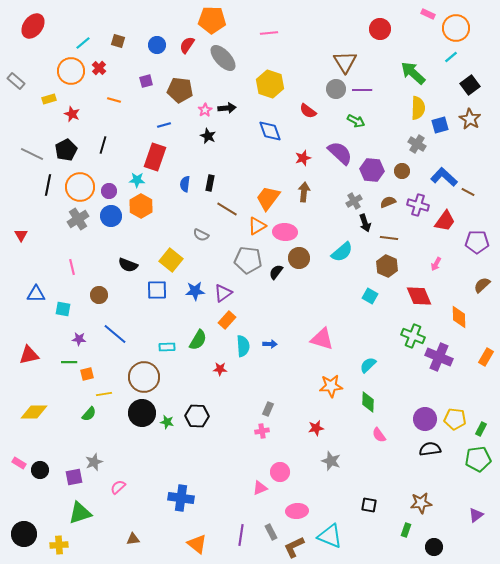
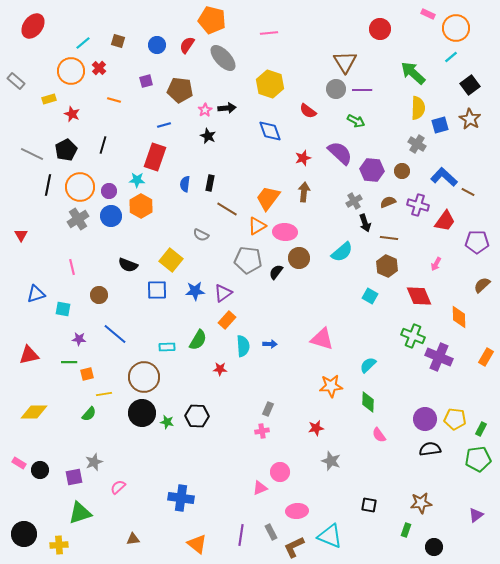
orange pentagon at (212, 20): rotated 12 degrees clockwise
blue triangle at (36, 294): rotated 18 degrees counterclockwise
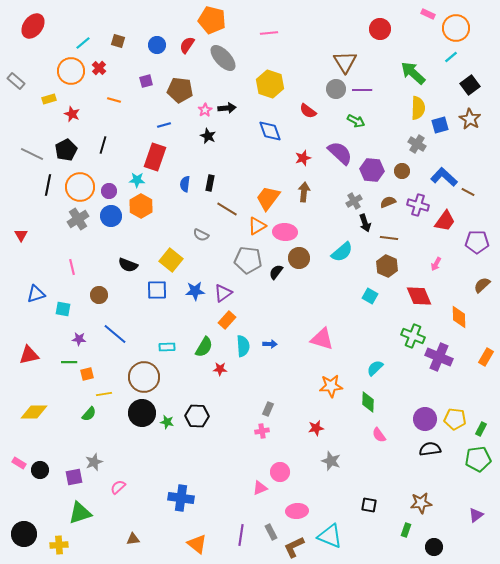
green semicircle at (198, 340): moved 6 px right, 7 px down
cyan semicircle at (368, 365): moved 7 px right, 3 px down
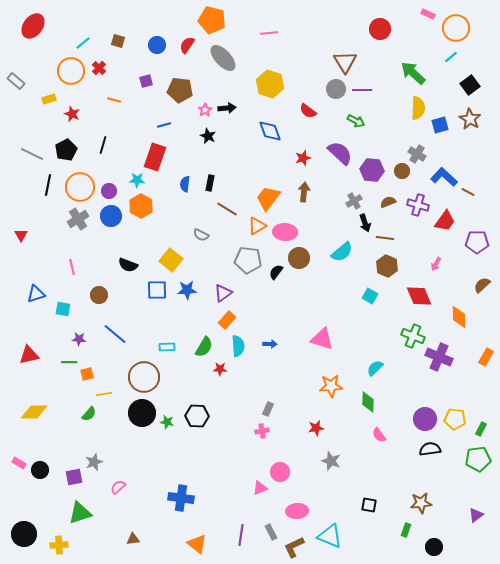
gray cross at (417, 144): moved 10 px down
brown line at (389, 238): moved 4 px left
blue star at (195, 291): moved 8 px left, 1 px up
cyan semicircle at (243, 346): moved 5 px left
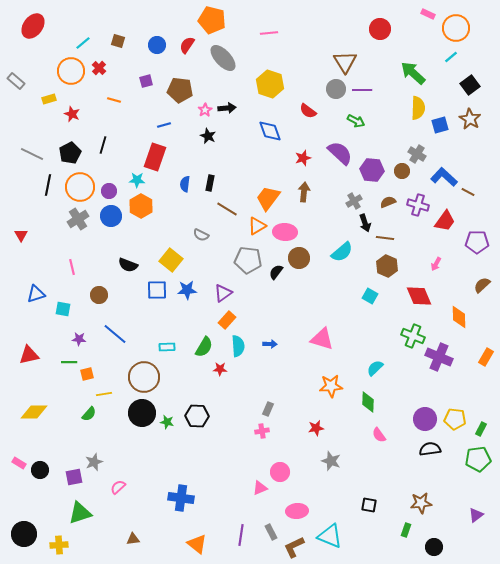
black pentagon at (66, 150): moved 4 px right, 3 px down
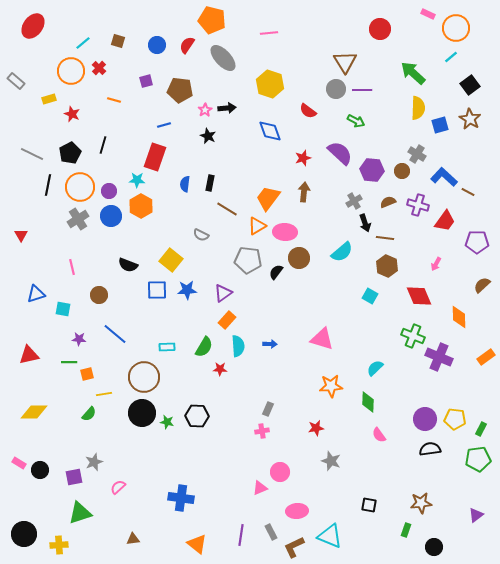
orange rectangle at (486, 357): rotated 24 degrees clockwise
